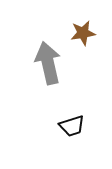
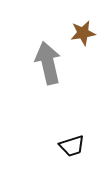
black trapezoid: moved 20 px down
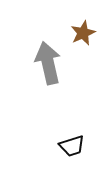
brown star: rotated 15 degrees counterclockwise
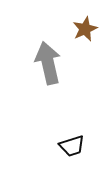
brown star: moved 2 px right, 4 px up
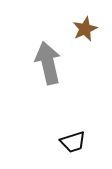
black trapezoid: moved 1 px right, 4 px up
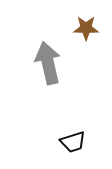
brown star: moved 1 px right, 1 px up; rotated 25 degrees clockwise
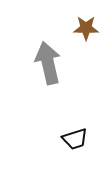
black trapezoid: moved 2 px right, 3 px up
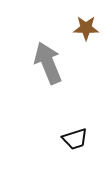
gray arrow: rotated 9 degrees counterclockwise
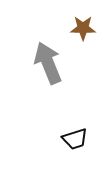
brown star: moved 3 px left
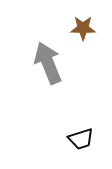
black trapezoid: moved 6 px right
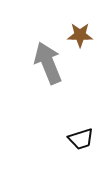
brown star: moved 3 px left, 7 px down
